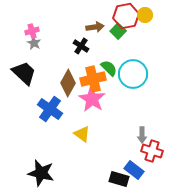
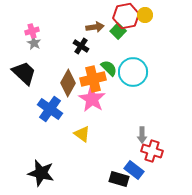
cyan circle: moved 2 px up
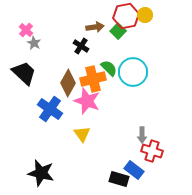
pink cross: moved 6 px left, 1 px up; rotated 32 degrees counterclockwise
pink star: moved 5 px left, 2 px down; rotated 12 degrees counterclockwise
yellow triangle: rotated 18 degrees clockwise
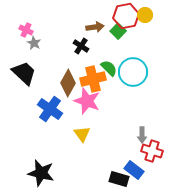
pink cross: rotated 16 degrees counterclockwise
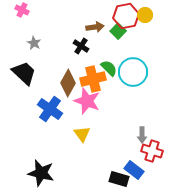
pink cross: moved 4 px left, 20 px up
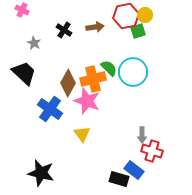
green square: moved 20 px right; rotated 28 degrees clockwise
black cross: moved 17 px left, 16 px up
